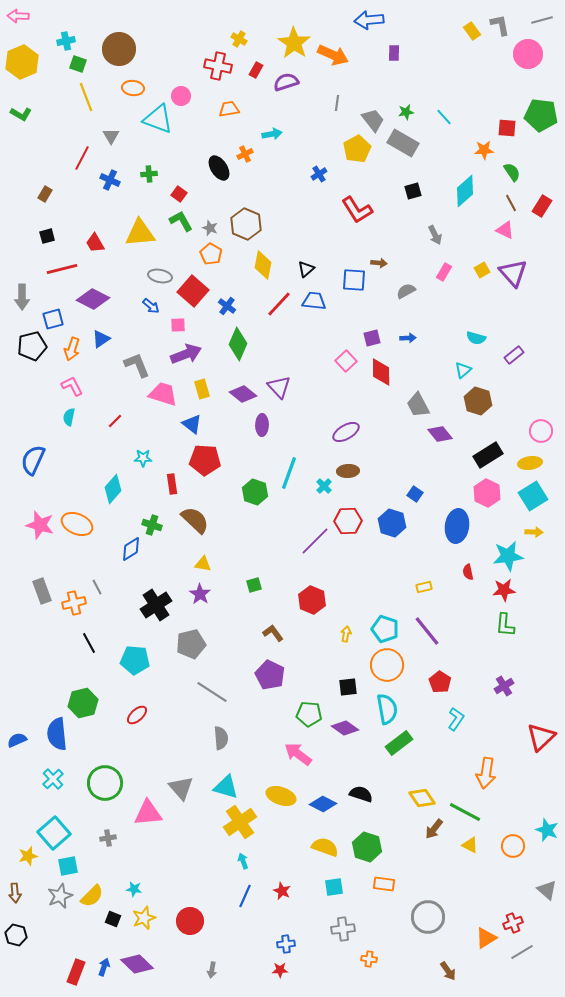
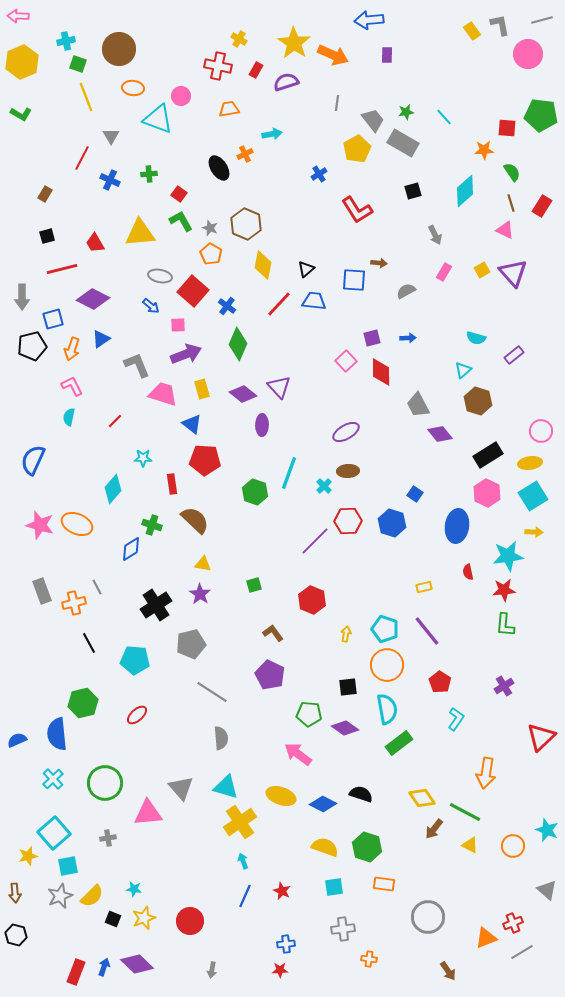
purple rectangle at (394, 53): moved 7 px left, 2 px down
brown line at (511, 203): rotated 12 degrees clockwise
orange triangle at (486, 938): rotated 10 degrees clockwise
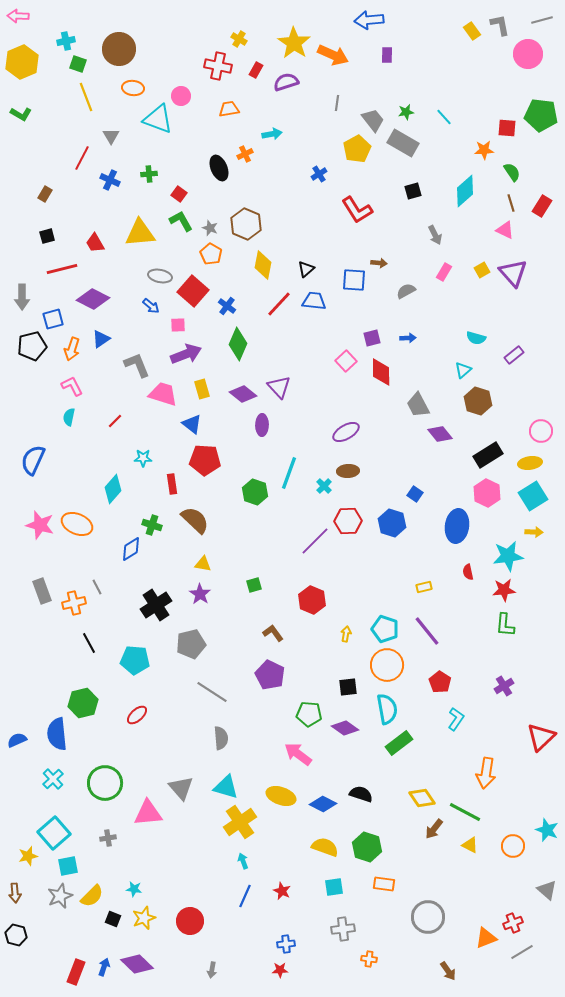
black ellipse at (219, 168): rotated 10 degrees clockwise
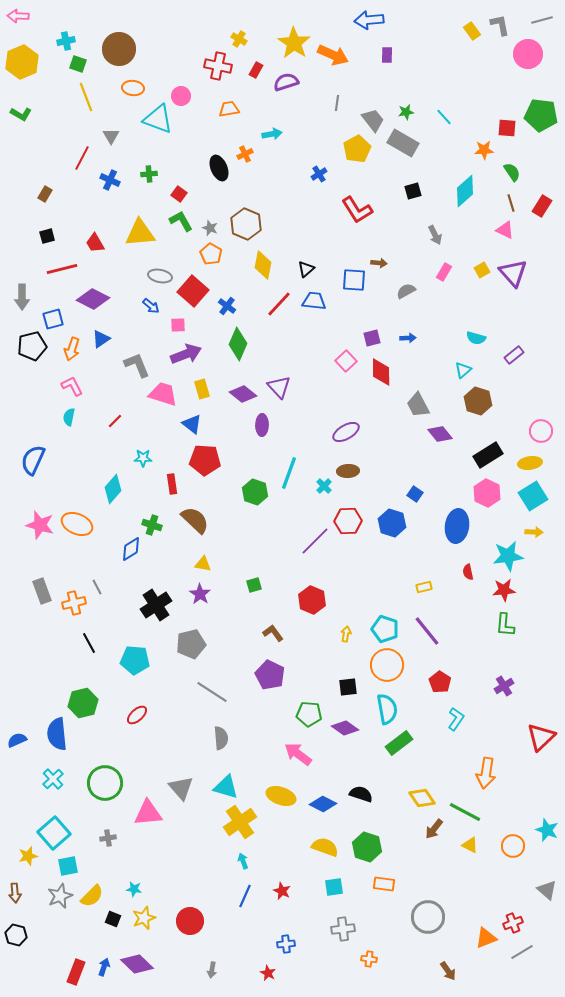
red star at (280, 970): moved 12 px left, 3 px down; rotated 28 degrees clockwise
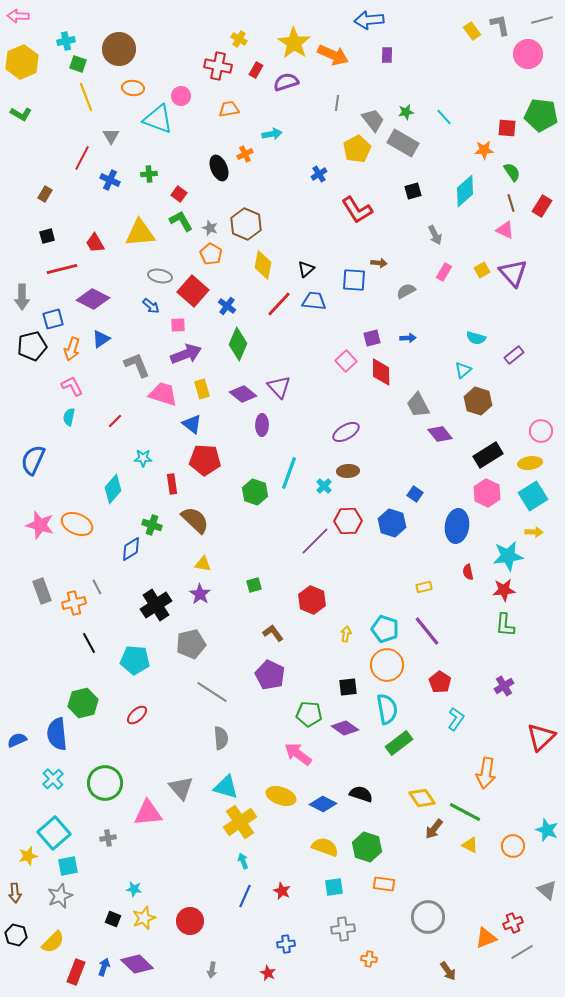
yellow semicircle at (92, 896): moved 39 px left, 46 px down
